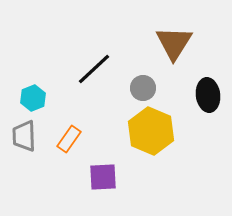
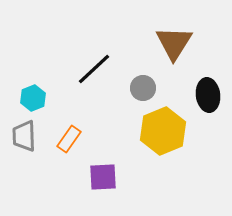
yellow hexagon: moved 12 px right; rotated 15 degrees clockwise
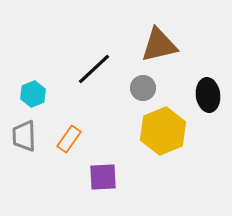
brown triangle: moved 15 px left, 2 px down; rotated 45 degrees clockwise
cyan hexagon: moved 4 px up
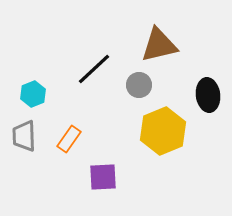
gray circle: moved 4 px left, 3 px up
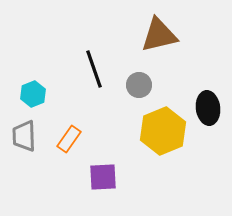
brown triangle: moved 10 px up
black line: rotated 66 degrees counterclockwise
black ellipse: moved 13 px down
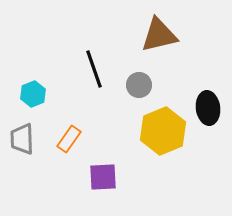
gray trapezoid: moved 2 px left, 3 px down
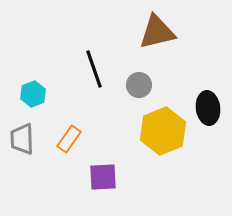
brown triangle: moved 2 px left, 3 px up
